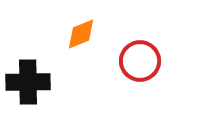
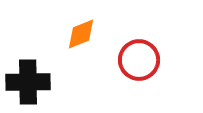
red circle: moved 1 px left, 1 px up
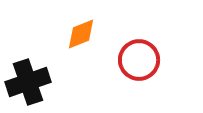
black cross: rotated 18 degrees counterclockwise
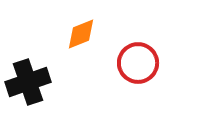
red circle: moved 1 px left, 3 px down
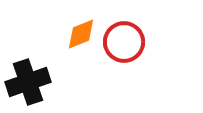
red circle: moved 14 px left, 21 px up
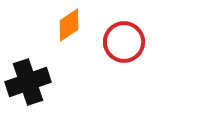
orange diamond: moved 12 px left, 9 px up; rotated 12 degrees counterclockwise
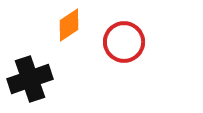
black cross: moved 2 px right, 3 px up
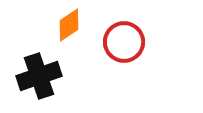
black cross: moved 9 px right, 3 px up
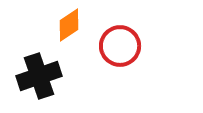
red circle: moved 4 px left, 4 px down
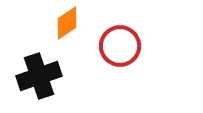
orange diamond: moved 2 px left, 2 px up
